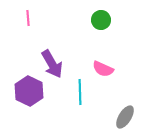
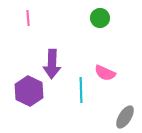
green circle: moved 1 px left, 2 px up
purple arrow: rotated 32 degrees clockwise
pink semicircle: moved 2 px right, 4 px down
cyan line: moved 1 px right, 2 px up
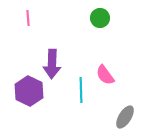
pink semicircle: moved 2 px down; rotated 30 degrees clockwise
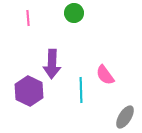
green circle: moved 26 px left, 5 px up
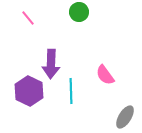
green circle: moved 5 px right, 1 px up
pink line: rotated 35 degrees counterclockwise
purple arrow: moved 1 px left
cyan line: moved 10 px left, 1 px down
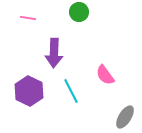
pink line: rotated 42 degrees counterclockwise
purple arrow: moved 3 px right, 11 px up
cyan line: rotated 25 degrees counterclockwise
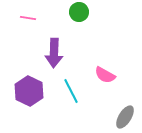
pink semicircle: rotated 25 degrees counterclockwise
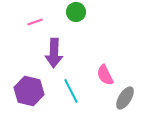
green circle: moved 3 px left
pink line: moved 7 px right, 4 px down; rotated 28 degrees counterclockwise
pink semicircle: rotated 35 degrees clockwise
purple hexagon: rotated 12 degrees counterclockwise
gray ellipse: moved 19 px up
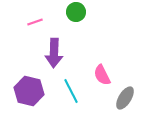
pink semicircle: moved 3 px left
